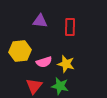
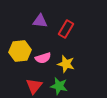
red rectangle: moved 4 px left, 2 px down; rotated 30 degrees clockwise
pink semicircle: moved 1 px left, 4 px up
green star: moved 1 px left
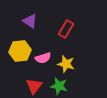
purple triangle: moved 10 px left; rotated 28 degrees clockwise
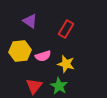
pink semicircle: moved 2 px up
green star: rotated 18 degrees clockwise
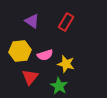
purple triangle: moved 2 px right
red rectangle: moved 7 px up
pink semicircle: moved 2 px right, 1 px up
red triangle: moved 4 px left, 9 px up
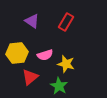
yellow hexagon: moved 3 px left, 2 px down
red triangle: rotated 12 degrees clockwise
